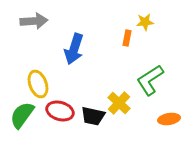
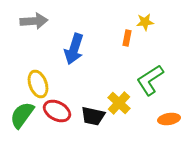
red ellipse: moved 3 px left; rotated 12 degrees clockwise
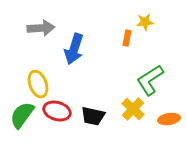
gray arrow: moved 7 px right, 7 px down
yellow cross: moved 14 px right, 6 px down
red ellipse: rotated 12 degrees counterclockwise
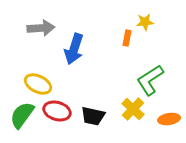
yellow ellipse: rotated 44 degrees counterclockwise
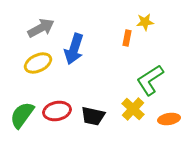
gray arrow: rotated 24 degrees counterclockwise
yellow ellipse: moved 21 px up; rotated 52 degrees counterclockwise
red ellipse: rotated 28 degrees counterclockwise
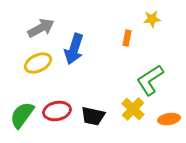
yellow star: moved 7 px right, 3 px up
